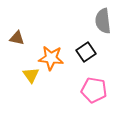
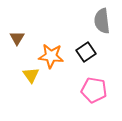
gray semicircle: moved 1 px left
brown triangle: rotated 49 degrees clockwise
orange star: moved 2 px up
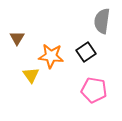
gray semicircle: rotated 15 degrees clockwise
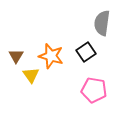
gray semicircle: moved 2 px down
brown triangle: moved 1 px left, 18 px down
orange star: rotated 10 degrees clockwise
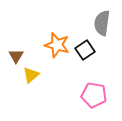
black square: moved 1 px left, 2 px up
orange star: moved 6 px right, 11 px up
yellow triangle: rotated 24 degrees clockwise
pink pentagon: moved 5 px down
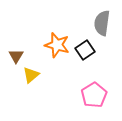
pink pentagon: rotated 30 degrees clockwise
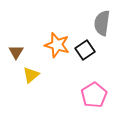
brown triangle: moved 4 px up
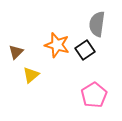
gray semicircle: moved 5 px left, 1 px down
brown triangle: rotated 14 degrees clockwise
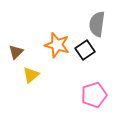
pink pentagon: rotated 15 degrees clockwise
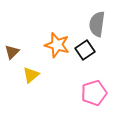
brown triangle: moved 4 px left
pink pentagon: moved 2 px up
